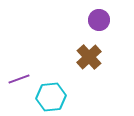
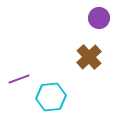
purple circle: moved 2 px up
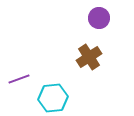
brown cross: rotated 10 degrees clockwise
cyan hexagon: moved 2 px right, 1 px down
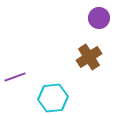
purple line: moved 4 px left, 2 px up
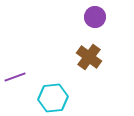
purple circle: moved 4 px left, 1 px up
brown cross: rotated 20 degrees counterclockwise
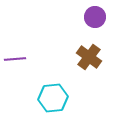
purple line: moved 18 px up; rotated 15 degrees clockwise
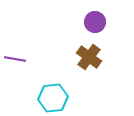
purple circle: moved 5 px down
purple line: rotated 15 degrees clockwise
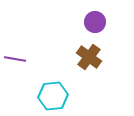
cyan hexagon: moved 2 px up
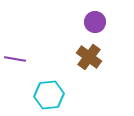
cyan hexagon: moved 4 px left, 1 px up
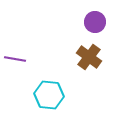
cyan hexagon: rotated 12 degrees clockwise
